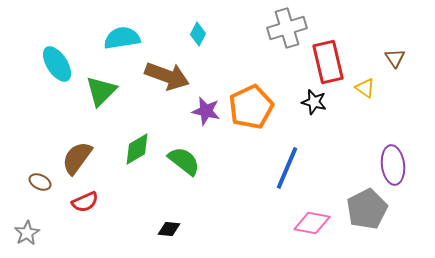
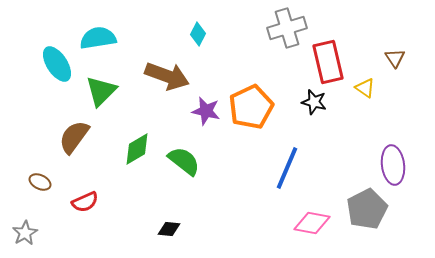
cyan semicircle: moved 24 px left
brown semicircle: moved 3 px left, 21 px up
gray star: moved 2 px left
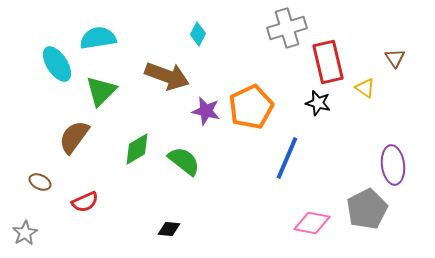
black star: moved 4 px right, 1 px down
blue line: moved 10 px up
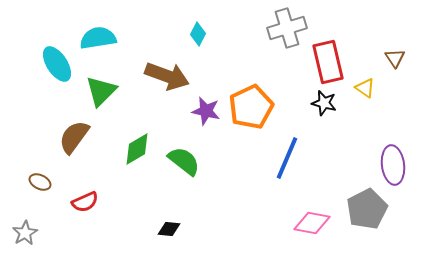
black star: moved 6 px right
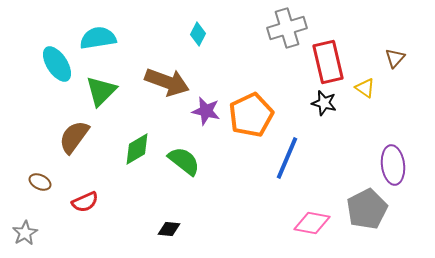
brown triangle: rotated 15 degrees clockwise
brown arrow: moved 6 px down
orange pentagon: moved 8 px down
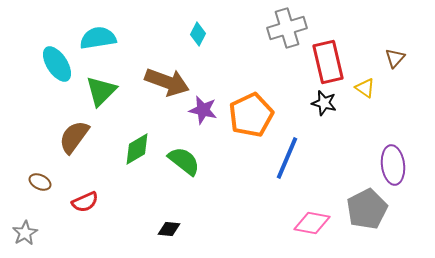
purple star: moved 3 px left, 1 px up
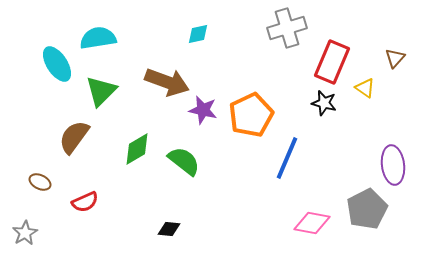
cyan diamond: rotated 50 degrees clockwise
red rectangle: moved 4 px right; rotated 36 degrees clockwise
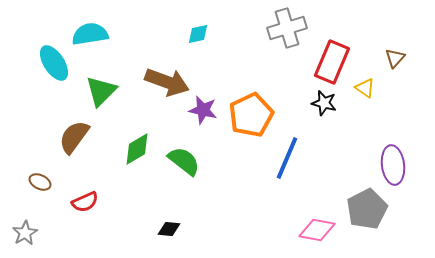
cyan semicircle: moved 8 px left, 4 px up
cyan ellipse: moved 3 px left, 1 px up
pink diamond: moved 5 px right, 7 px down
